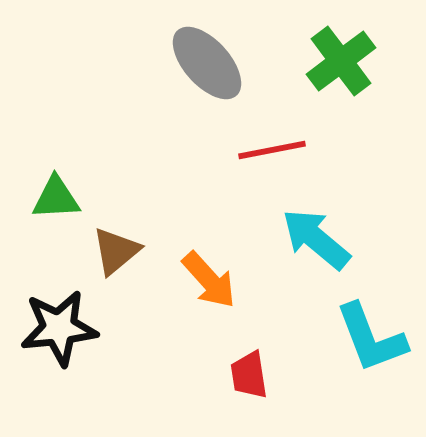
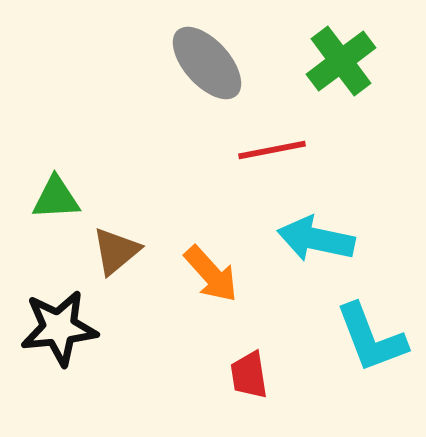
cyan arrow: rotated 28 degrees counterclockwise
orange arrow: moved 2 px right, 6 px up
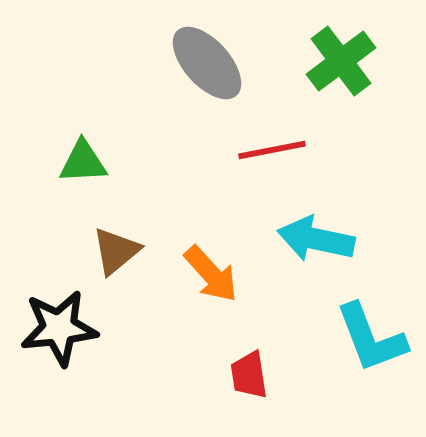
green triangle: moved 27 px right, 36 px up
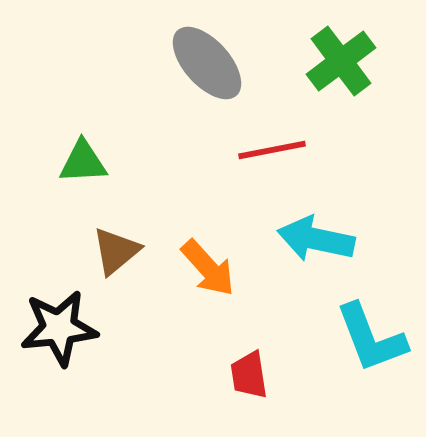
orange arrow: moved 3 px left, 6 px up
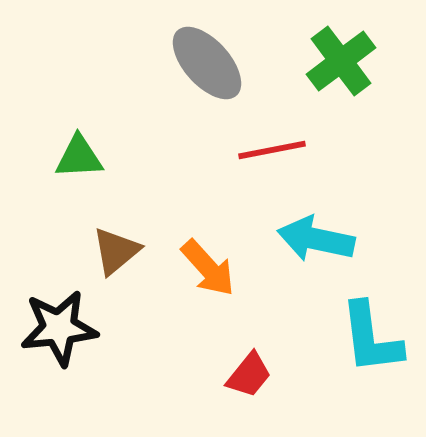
green triangle: moved 4 px left, 5 px up
cyan L-shape: rotated 14 degrees clockwise
red trapezoid: rotated 132 degrees counterclockwise
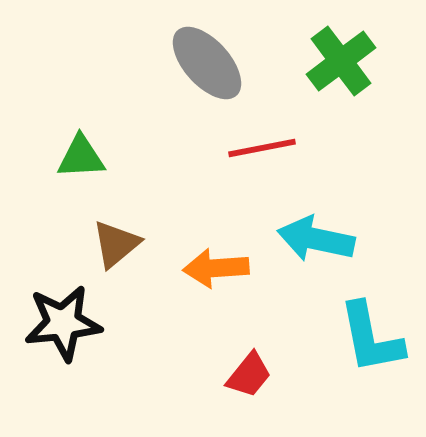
red line: moved 10 px left, 2 px up
green triangle: moved 2 px right
brown triangle: moved 7 px up
orange arrow: moved 8 px right; rotated 128 degrees clockwise
black star: moved 4 px right, 5 px up
cyan L-shape: rotated 4 degrees counterclockwise
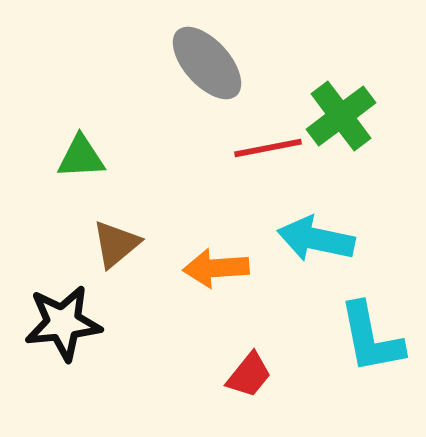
green cross: moved 55 px down
red line: moved 6 px right
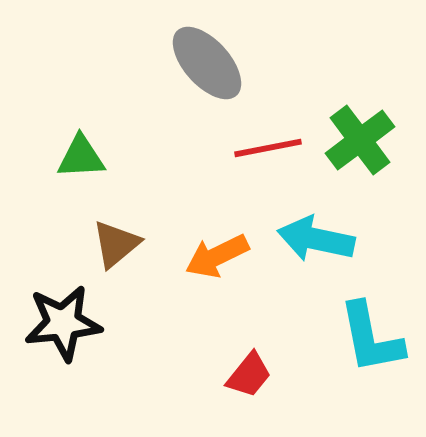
green cross: moved 19 px right, 24 px down
orange arrow: moved 1 px right, 12 px up; rotated 22 degrees counterclockwise
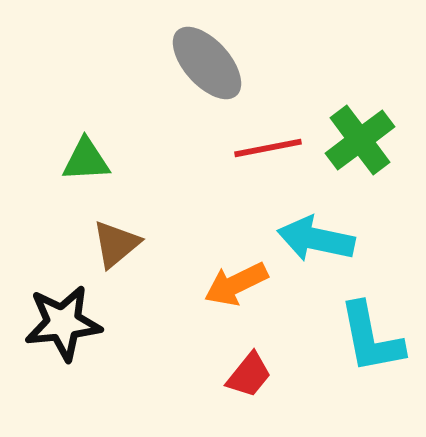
green triangle: moved 5 px right, 3 px down
orange arrow: moved 19 px right, 28 px down
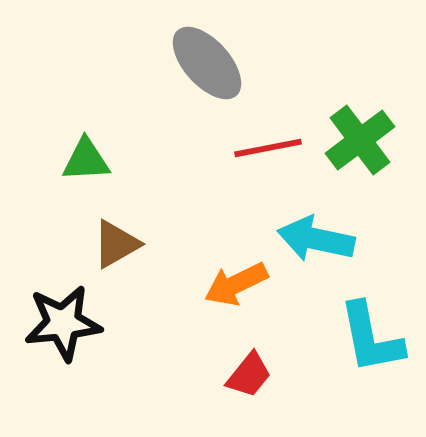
brown triangle: rotated 10 degrees clockwise
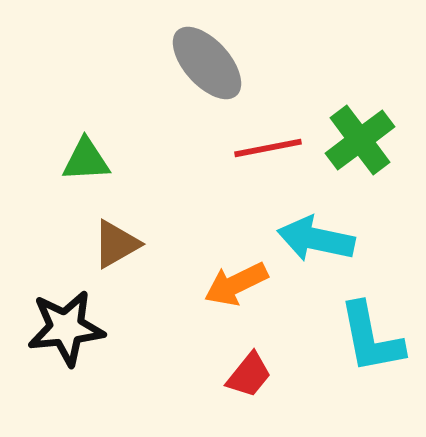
black star: moved 3 px right, 5 px down
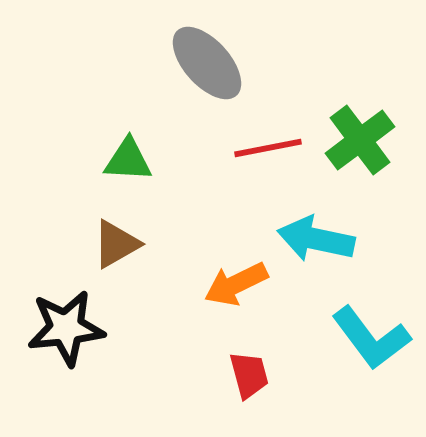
green triangle: moved 42 px right; rotated 6 degrees clockwise
cyan L-shape: rotated 26 degrees counterclockwise
red trapezoid: rotated 54 degrees counterclockwise
